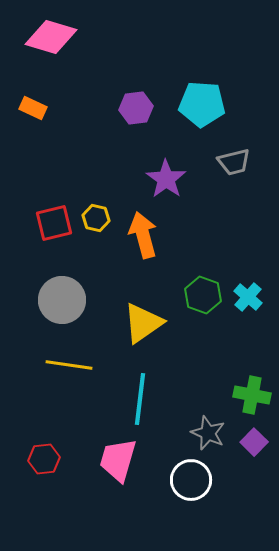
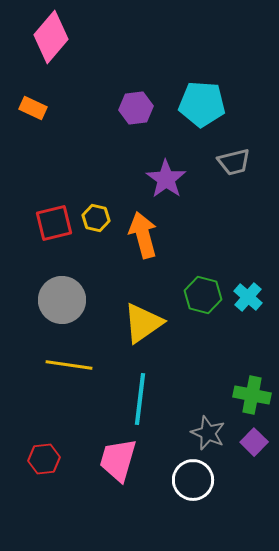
pink diamond: rotated 66 degrees counterclockwise
green hexagon: rotated 6 degrees counterclockwise
white circle: moved 2 px right
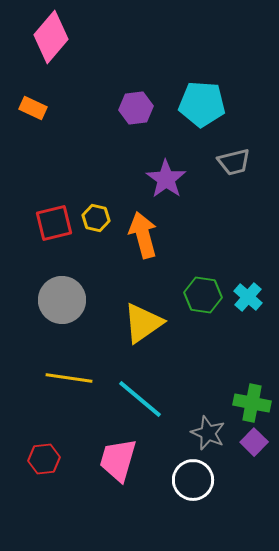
green hexagon: rotated 6 degrees counterclockwise
yellow line: moved 13 px down
green cross: moved 8 px down
cyan line: rotated 57 degrees counterclockwise
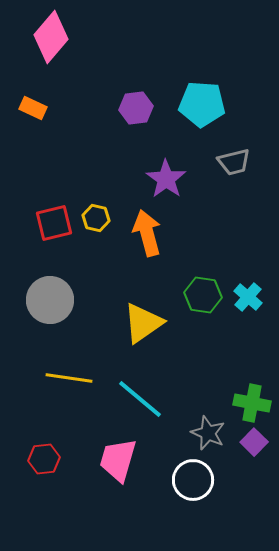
orange arrow: moved 4 px right, 2 px up
gray circle: moved 12 px left
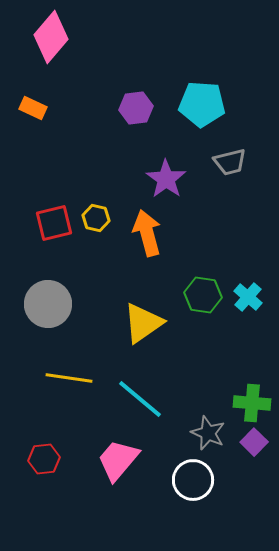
gray trapezoid: moved 4 px left
gray circle: moved 2 px left, 4 px down
green cross: rotated 6 degrees counterclockwise
pink trapezoid: rotated 24 degrees clockwise
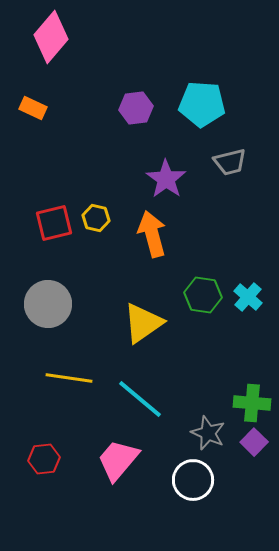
orange arrow: moved 5 px right, 1 px down
